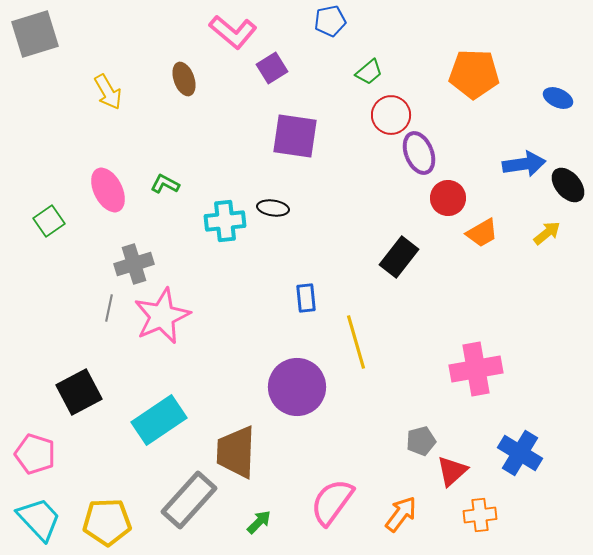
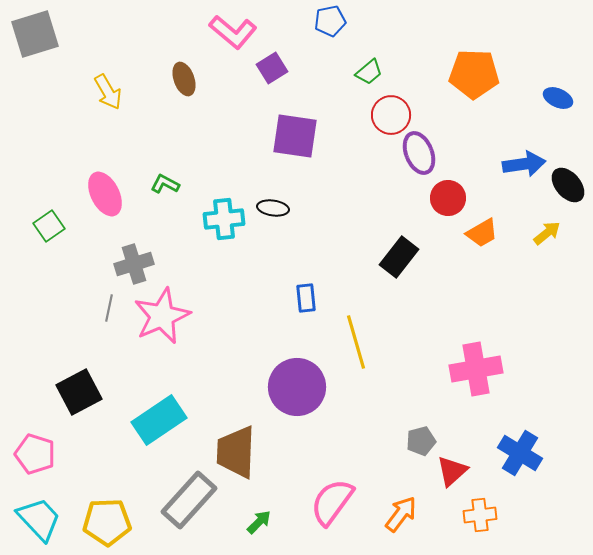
pink ellipse at (108, 190): moved 3 px left, 4 px down
green square at (49, 221): moved 5 px down
cyan cross at (225, 221): moved 1 px left, 2 px up
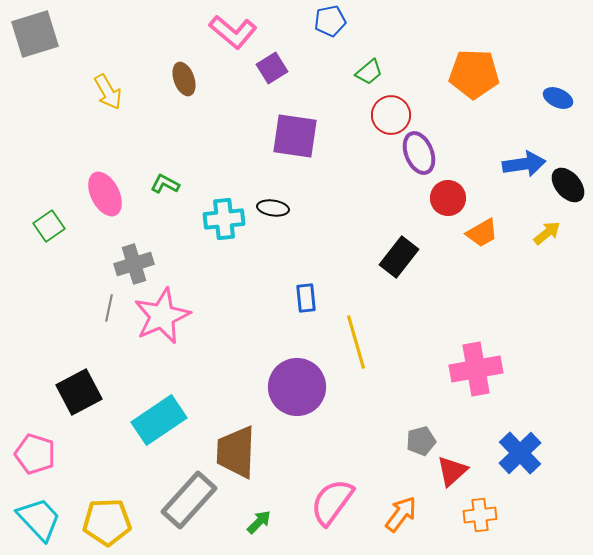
blue cross at (520, 453): rotated 15 degrees clockwise
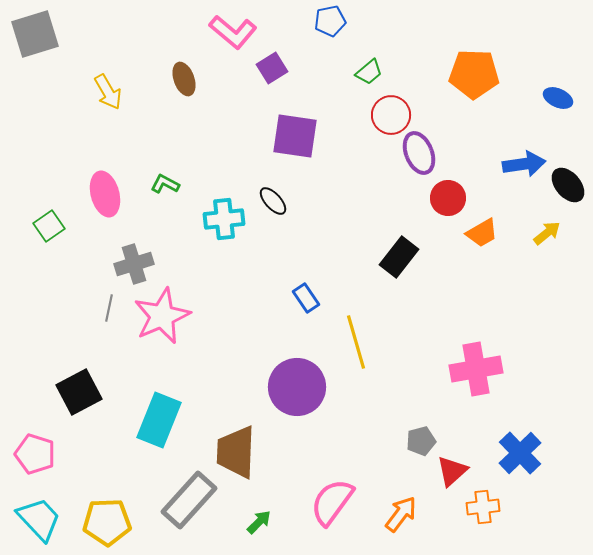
pink ellipse at (105, 194): rotated 12 degrees clockwise
black ellipse at (273, 208): moved 7 px up; rotated 40 degrees clockwise
blue rectangle at (306, 298): rotated 28 degrees counterclockwise
cyan rectangle at (159, 420): rotated 34 degrees counterclockwise
orange cross at (480, 515): moved 3 px right, 8 px up
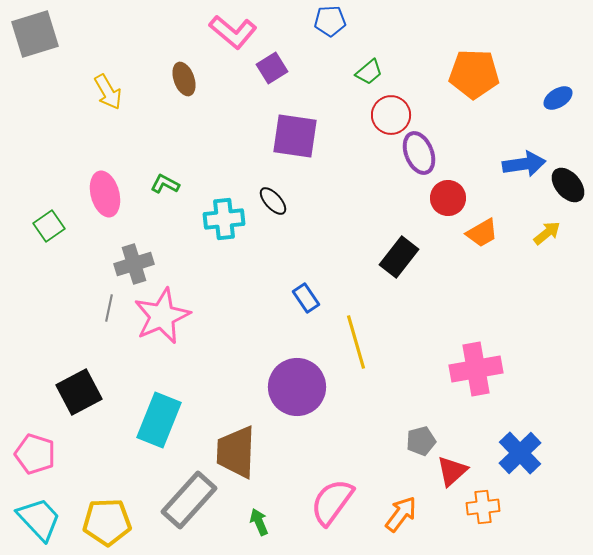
blue pentagon at (330, 21): rotated 8 degrees clockwise
blue ellipse at (558, 98): rotated 56 degrees counterclockwise
green arrow at (259, 522): rotated 68 degrees counterclockwise
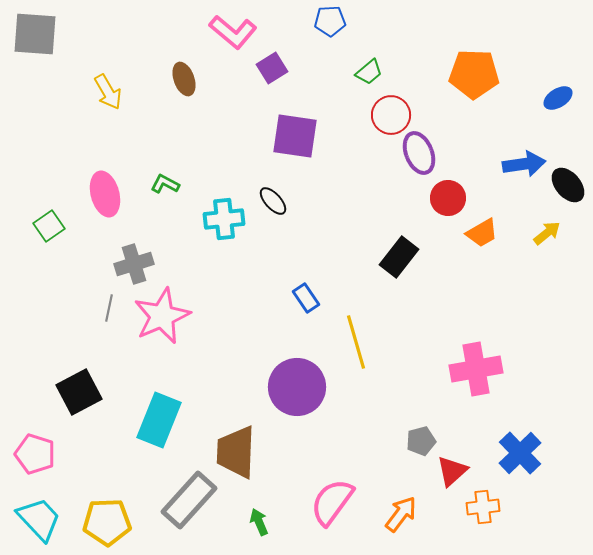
gray square at (35, 34): rotated 21 degrees clockwise
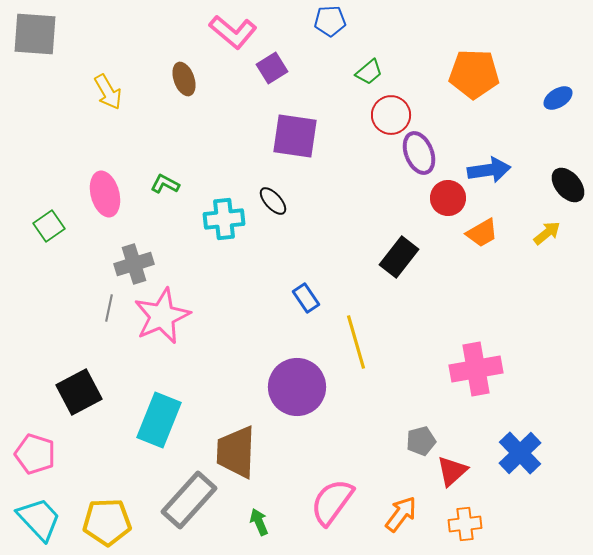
blue arrow at (524, 164): moved 35 px left, 6 px down
orange cross at (483, 507): moved 18 px left, 17 px down
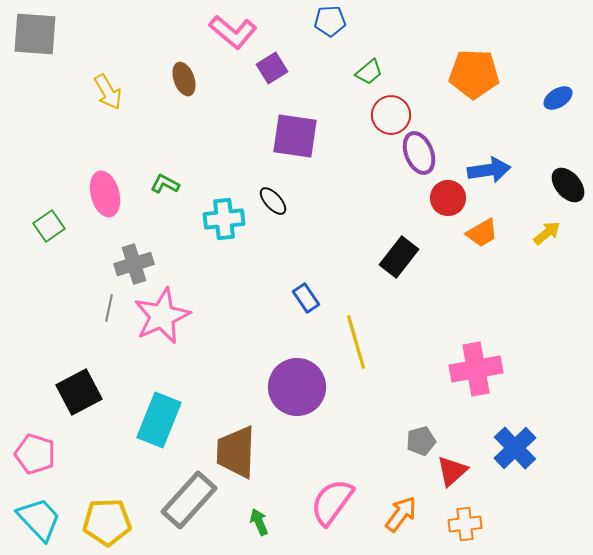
blue cross at (520, 453): moved 5 px left, 5 px up
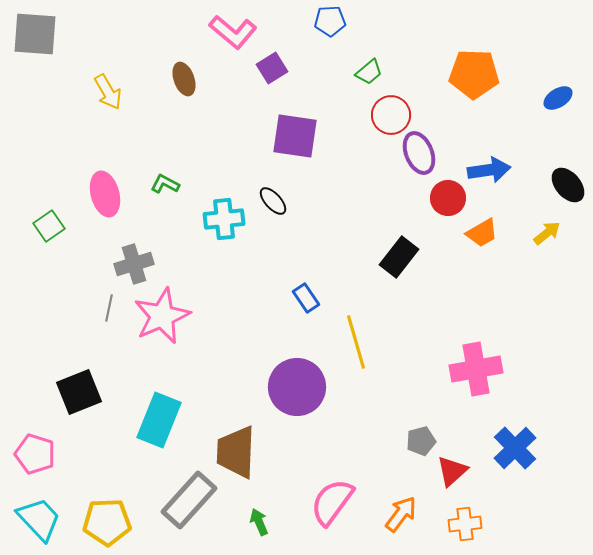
black square at (79, 392): rotated 6 degrees clockwise
